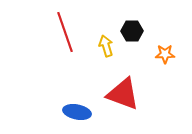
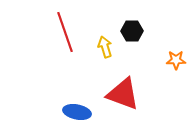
yellow arrow: moved 1 px left, 1 px down
orange star: moved 11 px right, 6 px down
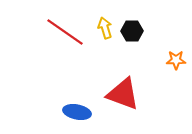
red line: rotated 36 degrees counterclockwise
yellow arrow: moved 19 px up
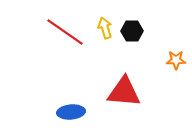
red triangle: moved 1 px right, 2 px up; rotated 15 degrees counterclockwise
blue ellipse: moved 6 px left; rotated 16 degrees counterclockwise
